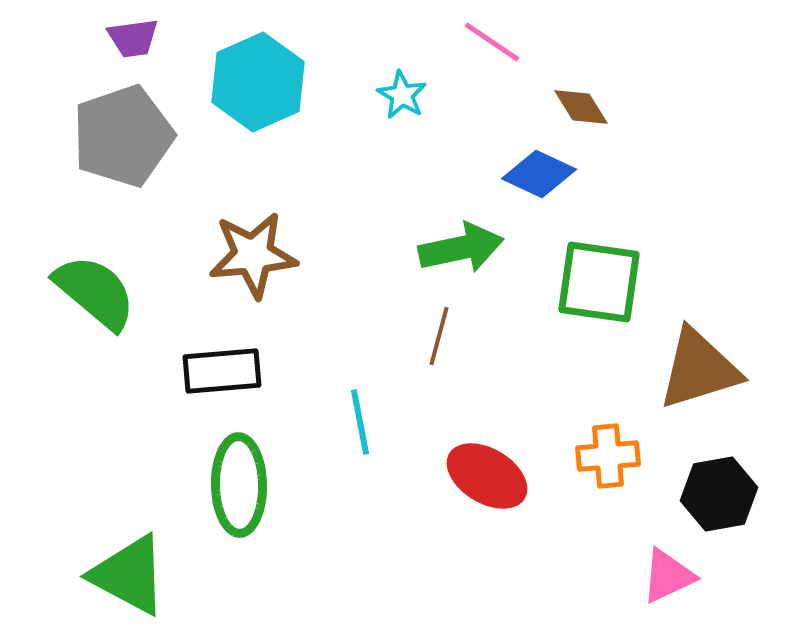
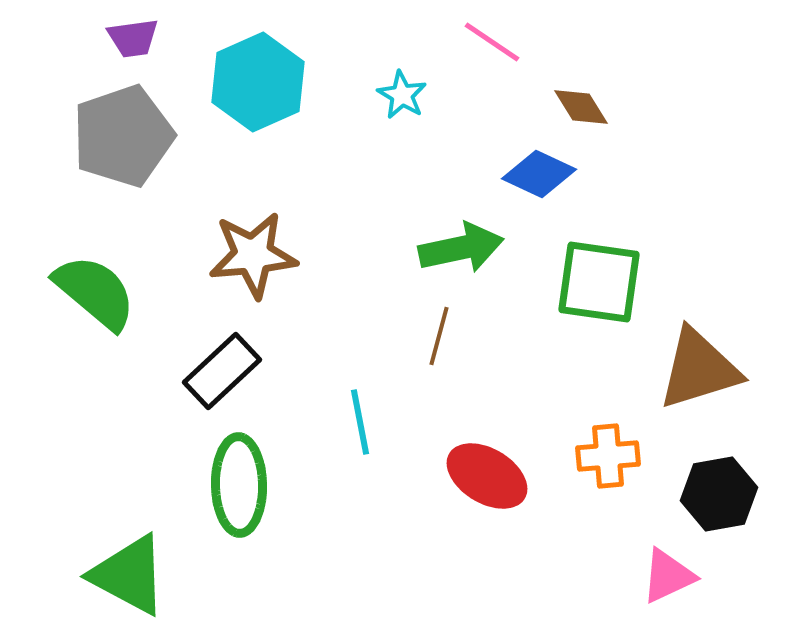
black rectangle: rotated 38 degrees counterclockwise
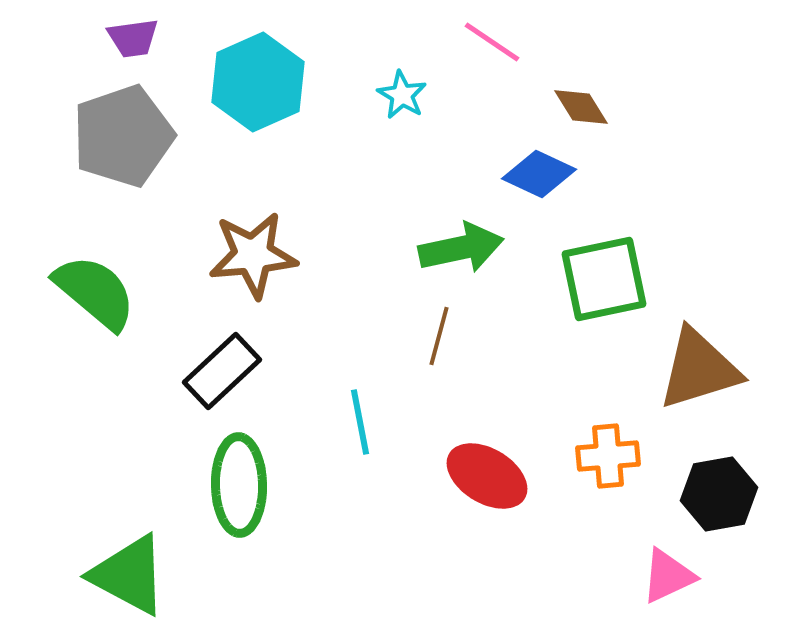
green square: moved 5 px right, 3 px up; rotated 20 degrees counterclockwise
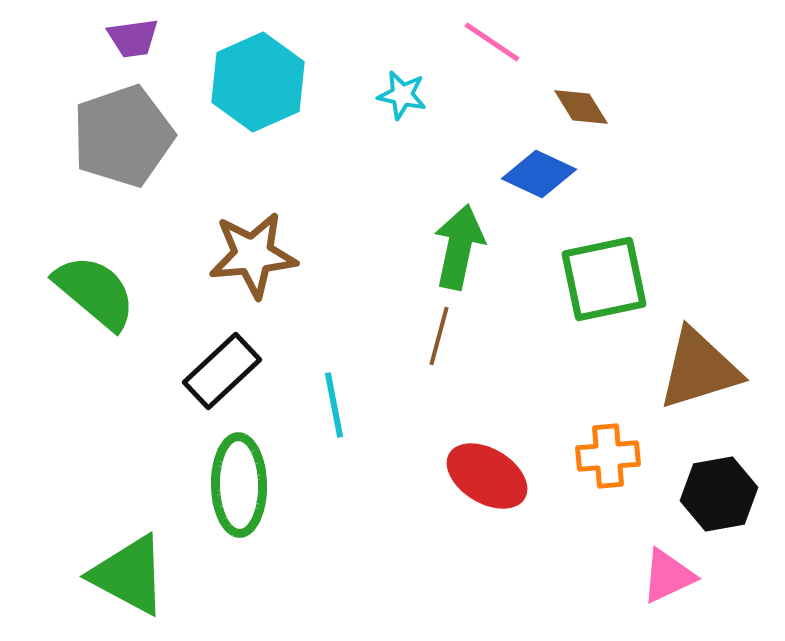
cyan star: rotated 18 degrees counterclockwise
green arrow: moved 2 px left, 1 px up; rotated 66 degrees counterclockwise
cyan line: moved 26 px left, 17 px up
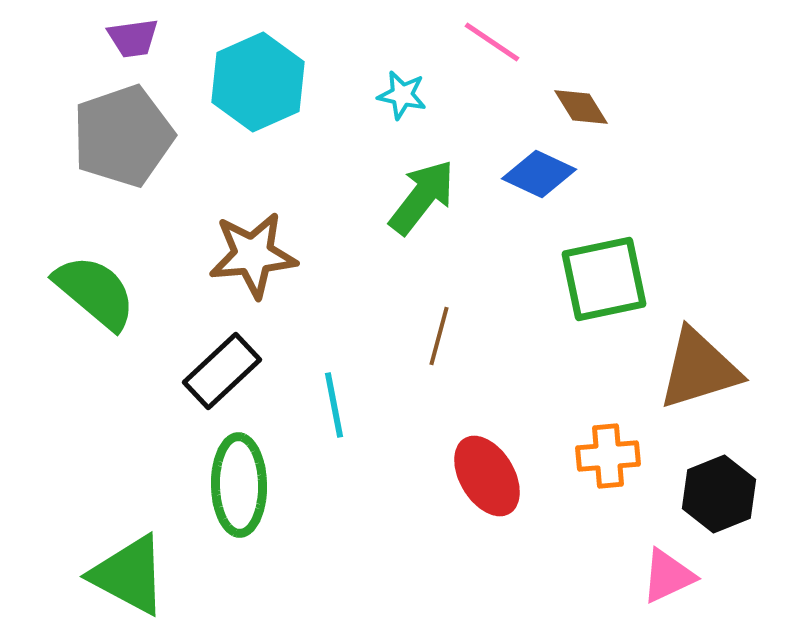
green arrow: moved 37 px left, 50 px up; rotated 26 degrees clockwise
red ellipse: rotated 28 degrees clockwise
black hexagon: rotated 12 degrees counterclockwise
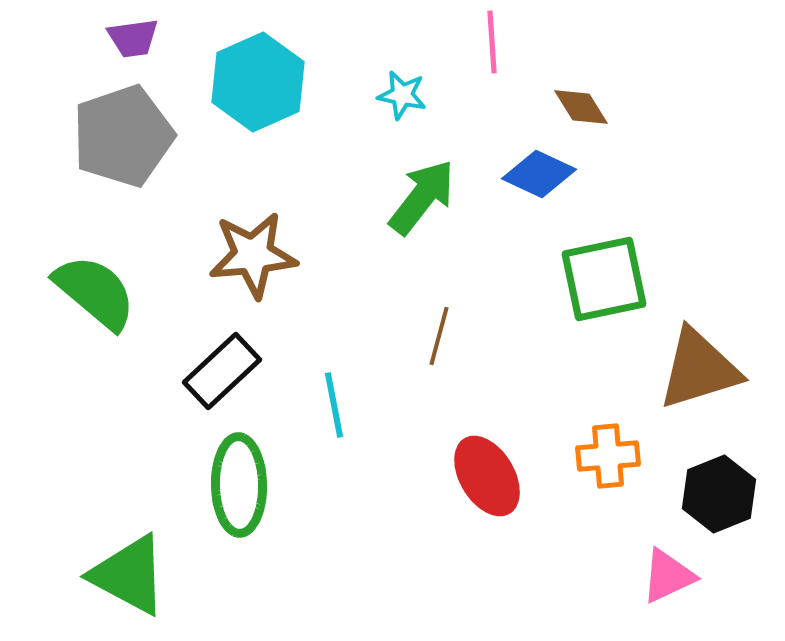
pink line: rotated 52 degrees clockwise
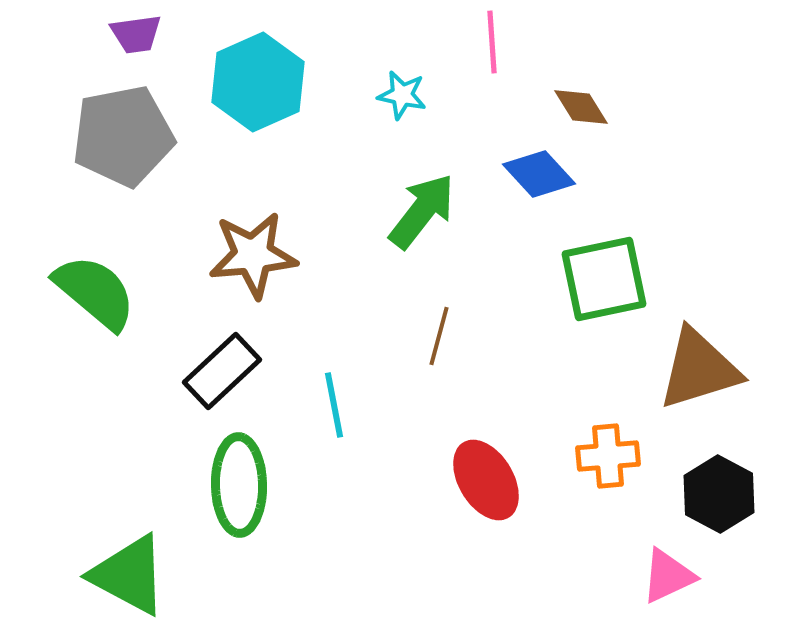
purple trapezoid: moved 3 px right, 4 px up
gray pentagon: rotated 8 degrees clockwise
blue diamond: rotated 22 degrees clockwise
green arrow: moved 14 px down
red ellipse: moved 1 px left, 4 px down
black hexagon: rotated 10 degrees counterclockwise
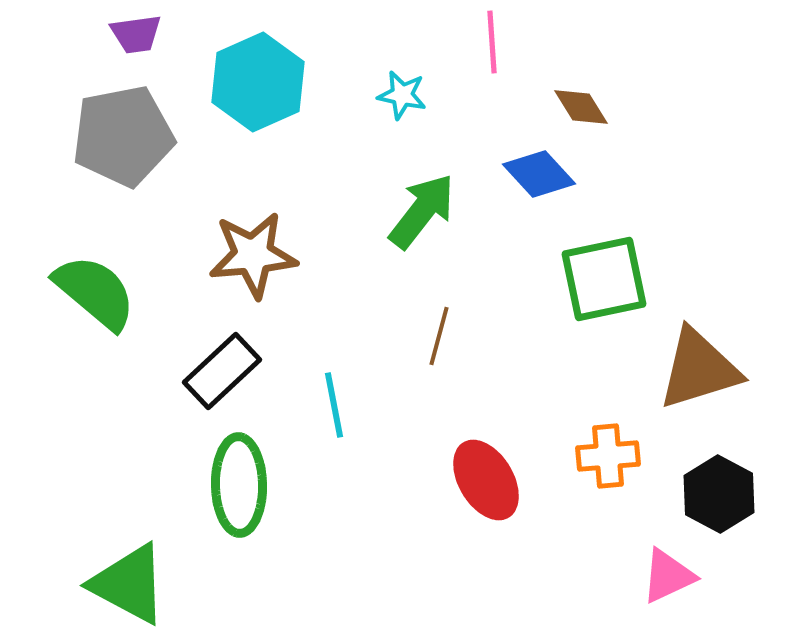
green triangle: moved 9 px down
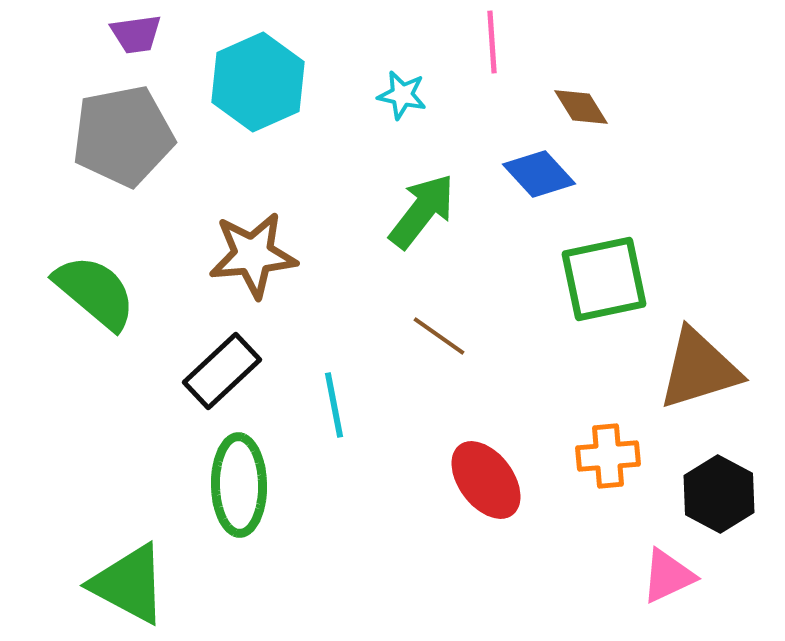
brown line: rotated 70 degrees counterclockwise
red ellipse: rotated 6 degrees counterclockwise
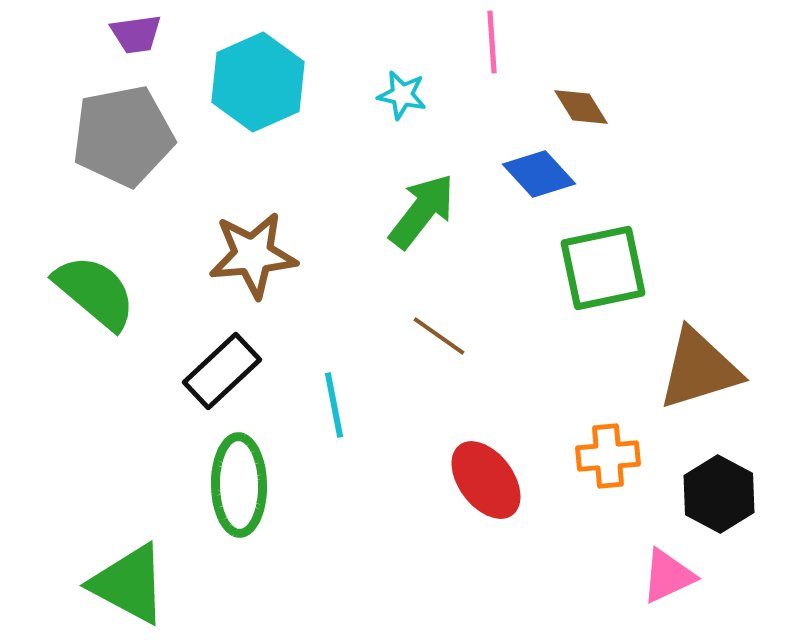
green square: moved 1 px left, 11 px up
